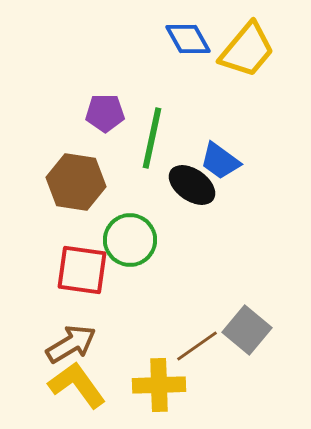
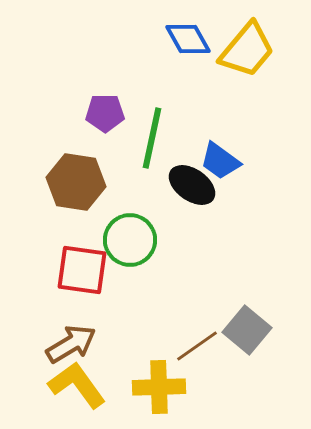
yellow cross: moved 2 px down
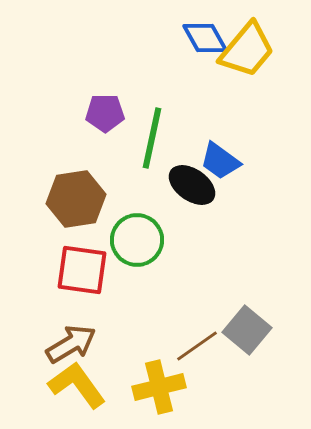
blue diamond: moved 17 px right, 1 px up
brown hexagon: moved 17 px down; rotated 18 degrees counterclockwise
green circle: moved 7 px right
yellow cross: rotated 12 degrees counterclockwise
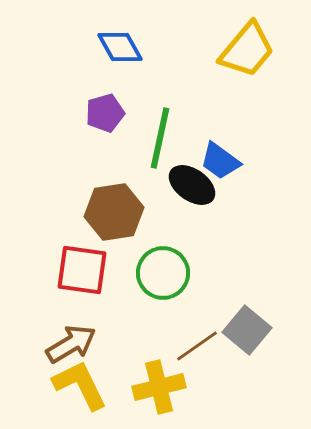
blue diamond: moved 85 px left, 9 px down
purple pentagon: rotated 15 degrees counterclockwise
green line: moved 8 px right
brown hexagon: moved 38 px right, 13 px down
green circle: moved 26 px right, 33 px down
yellow L-shape: moved 3 px right; rotated 10 degrees clockwise
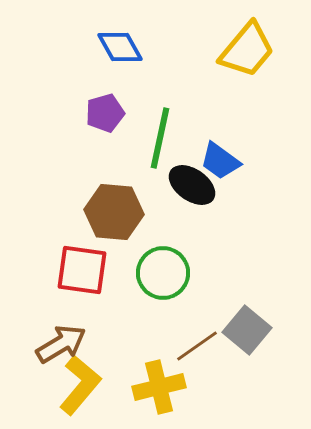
brown hexagon: rotated 14 degrees clockwise
brown arrow: moved 10 px left
yellow L-shape: rotated 66 degrees clockwise
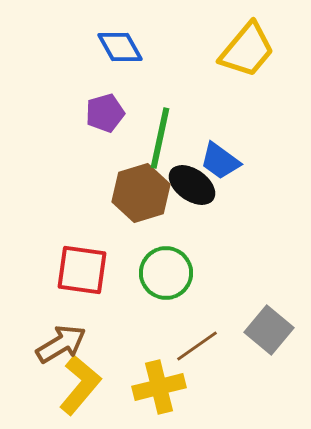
brown hexagon: moved 27 px right, 19 px up; rotated 22 degrees counterclockwise
green circle: moved 3 px right
gray square: moved 22 px right
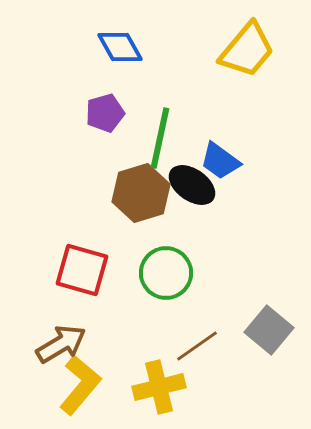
red square: rotated 8 degrees clockwise
